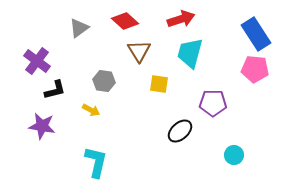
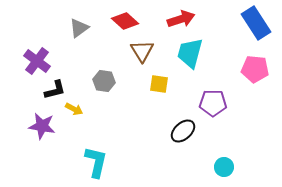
blue rectangle: moved 11 px up
brown triangle: moved 3 px right
yellow arrow: moved 17 px left, 1 px up
black ellipse: moved 3 px right
cyan circle: moved 10 px left, 12 px down
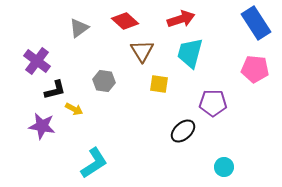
cyan L-shape: moved 2 px left, 1 px down; rotated 44 degrees clockwise
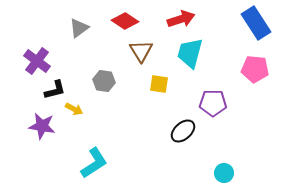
red diamond: rotated 8 degrees counterclockwise
brown triangle: moved 1 px left
cyan circle: moved 6 px down
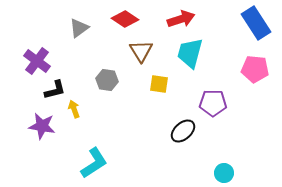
red diamond: moved 2 px up
gray hexagon: moved 3 px right, 1 px up
yellow arrow: rotated 138 degrees counterclockwise
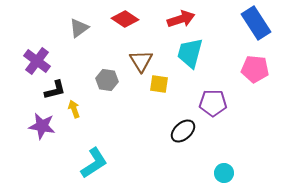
brown triangle: moved 10 px down
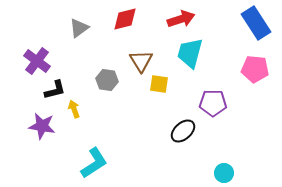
red diamond: rotated 48 degrees counterclockwise
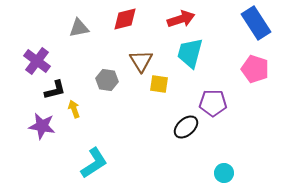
gray triangle: rotated 25 degrees clockwise
pink pentagon: rotated 12 degrees clockwise
black ellipse: moved 3 px right, 4 px up
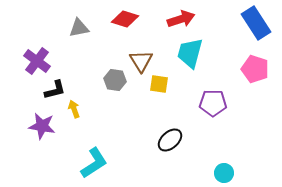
red diamond: rotated 32 degrees clockwise
gray hexagon: moved 8 px right
black ellipse: moved 16 px left, 13 px down
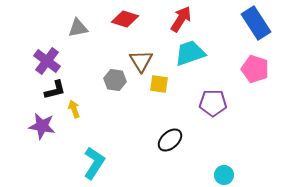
red arrow: rotated 40 degrees counterclockwise
gray triangle: moved 1 px left
cyan trapezoid: rotated 56 degrees clockwise
purple cross: moved 10 px right
cyan L-shape: rotated 24 degrees counterclockwise
cyan circle: moved 2 px down
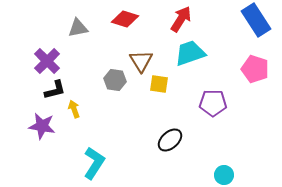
blue rectangle: moved 3 px up
purple cross: rotated 8 degrees clockwise
